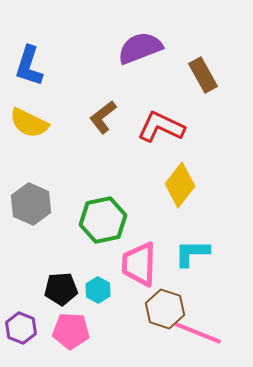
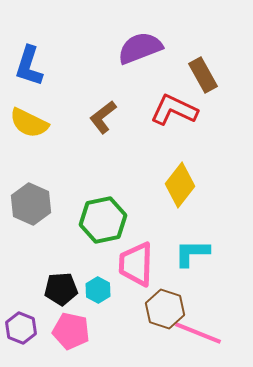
red L-shape: moved 13 px right, 17 px up
pink trapezoid: moved 3 px left
pink pentagon: rotated 9 degrees clockwise
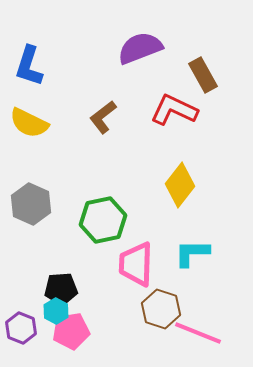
cyan hexagon: moved 42 px left, 21 px down
brown hexagon: moved 4 px left
pink pentagon: rotated 21 degrees counterclockwise
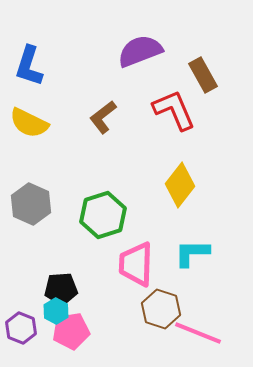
purple semicircle: moved 3 px down
red L-shape: rotated 42 degrees clockwise
green hexagon: moved 5 px up; rotated 6 degrees counterclockwise
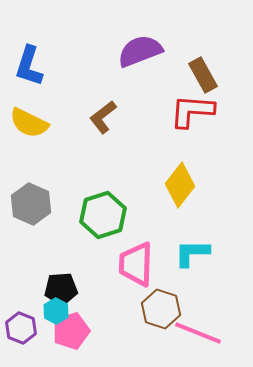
red L-shape: moved 18 px right, 1 px down; rotated 63 degrees counterclockwise
pink pentagon: rotated 9 degrees counterclockwise
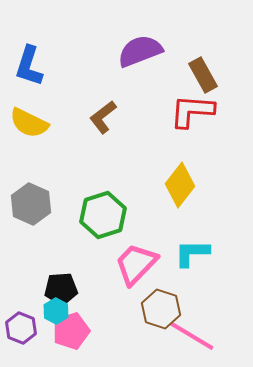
pink trapezoid: rotated 42 degrees clockwise
pink line: moved 6 px left, 3 px down; rotated 9 degrees clockwise
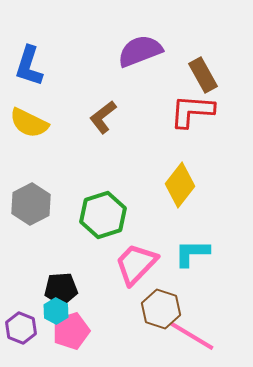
gray hexagon: rotated 9 degrees clockwise
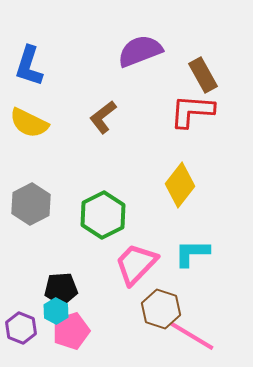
green hexagon: rotated 9 degrees counterclockwise
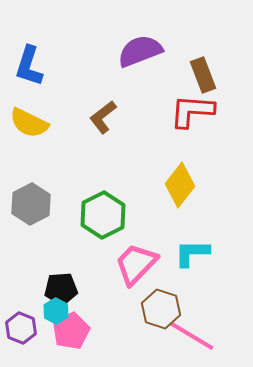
brown rectangle: rotated 8 degrees clockwise
pink pentagon: rotated 9 degrees counterclockwise
